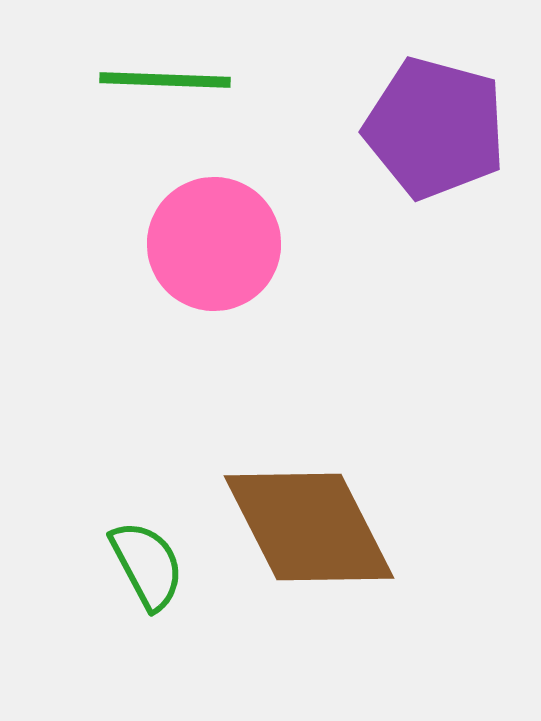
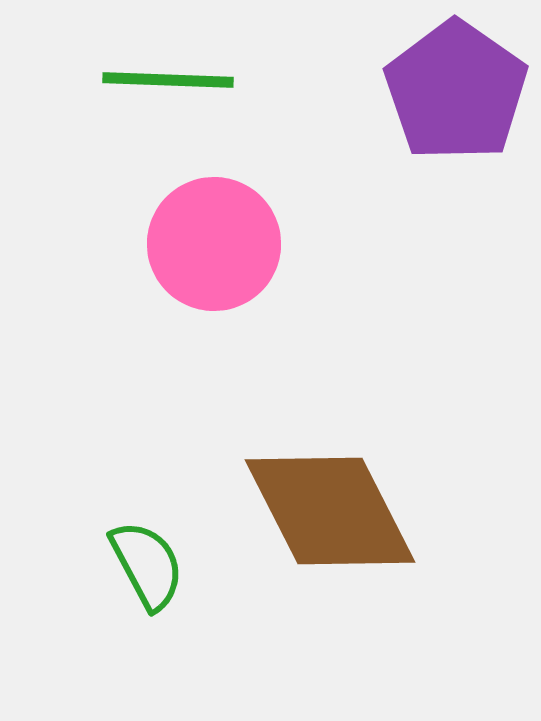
green line: moved 3 px right
purple pentagon: moved 21 px right, 37 px up; rotated 20 degrees clockwise
brown diamond: moved 21 px right, 16 px up
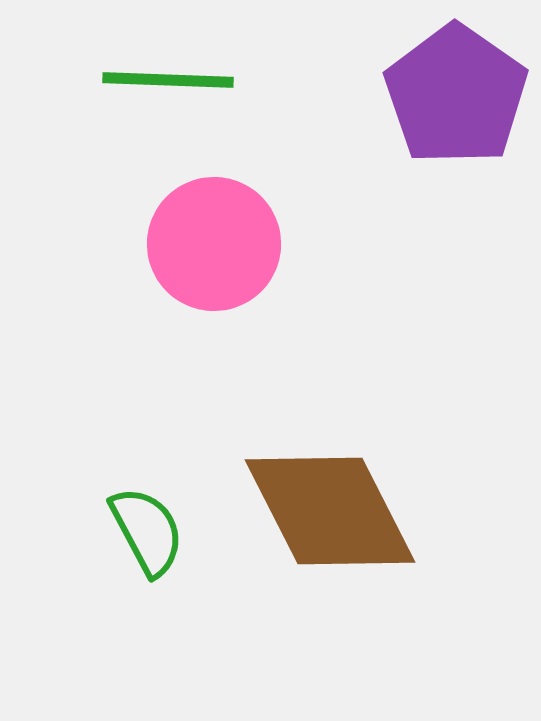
purple pentagon: moved 4 px down
green semicircle: moved 34 px up
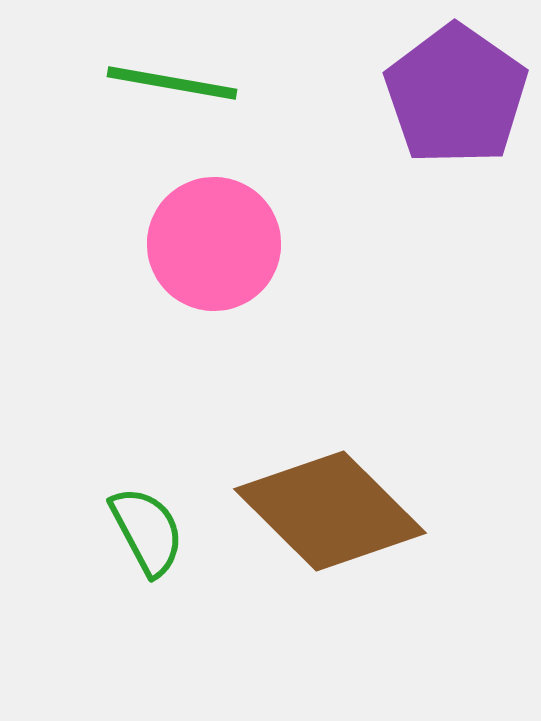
green line: moved 4 px right, 3 px down; rotated 8 degrees clockwise
brown diamond: rotated 18 degrees counterclockwise
